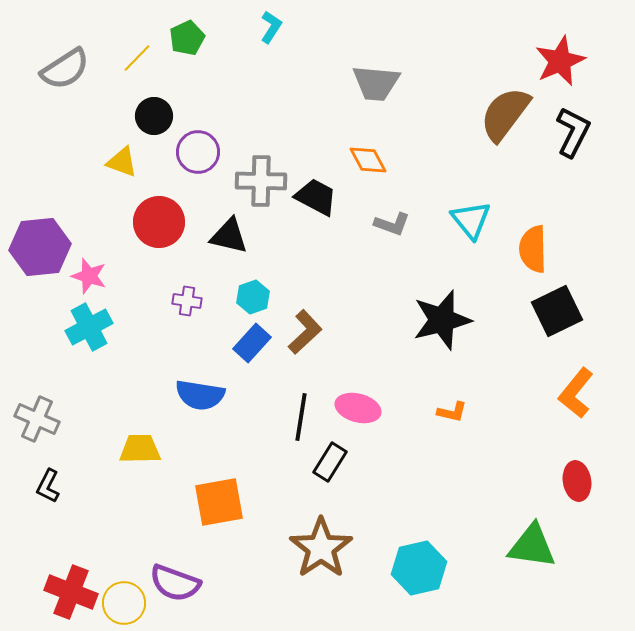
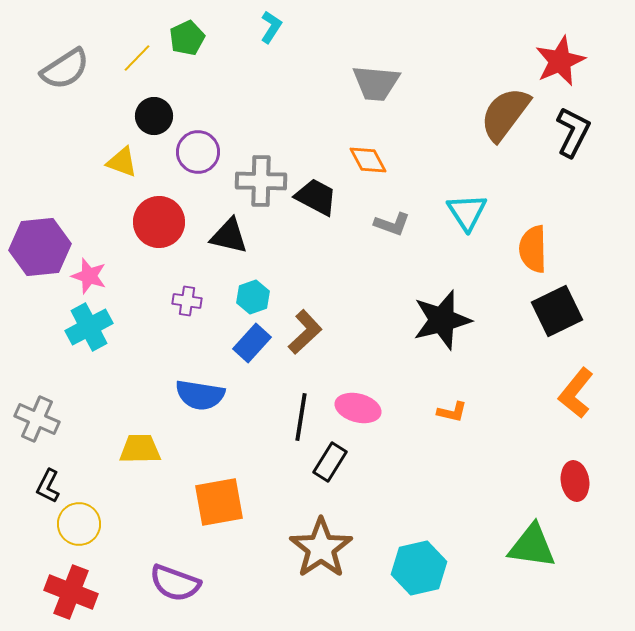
cyan triangle at (471, 220): moved 4 px left, 8 px up; rotated 6 degrees clockwise
red ellipse at (577, 481): moved 2 px left
yellow circle at (124, 603): moved 45 px left, 79 px up
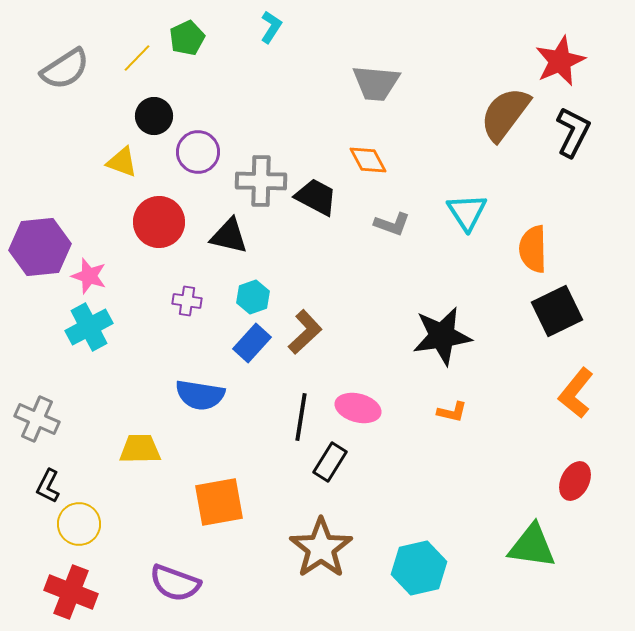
black star at (442, 320): moved 16 px down; rotated 6 degrees clockwise
red ellipse at (575, 481): rotated 36 degrees clockwise
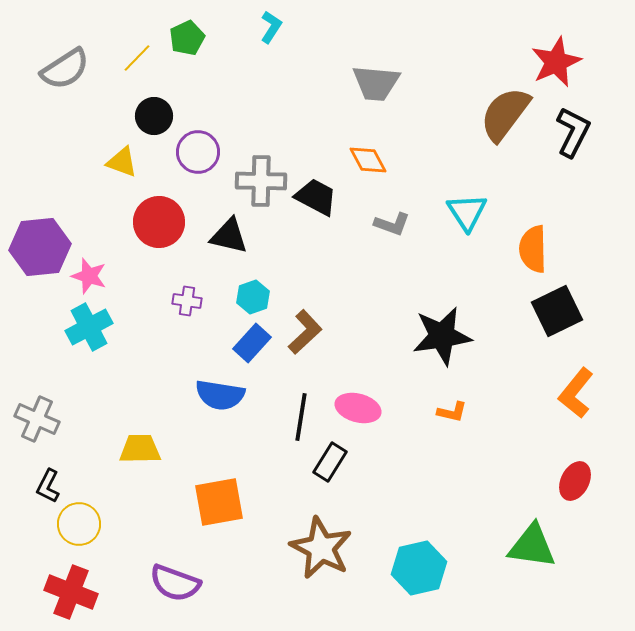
red star at (560, 61): moved 4 px left, 1 px down
blue semicircle at (200, 395): moved 20 px right
brown star at (321, 548): rotated 10 degrees counterclockwise
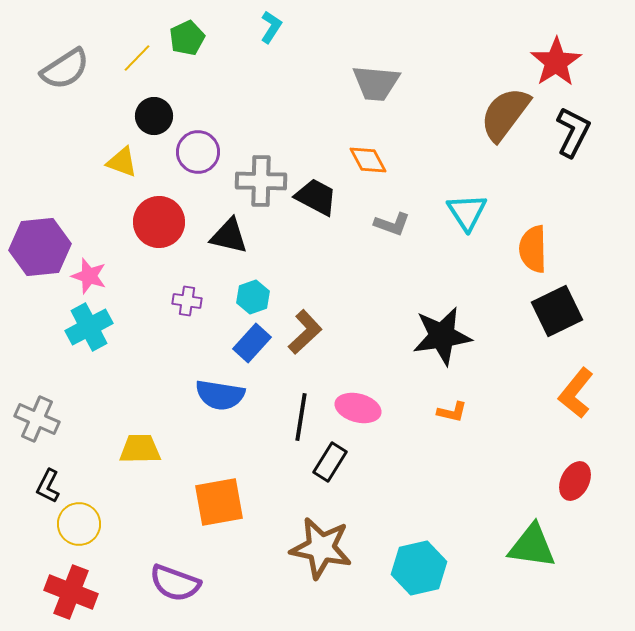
red star at (556, 62): rotated 9 degrees counterclockwise
brown star at (321, 548): rotated 16 degrees counterclockwise
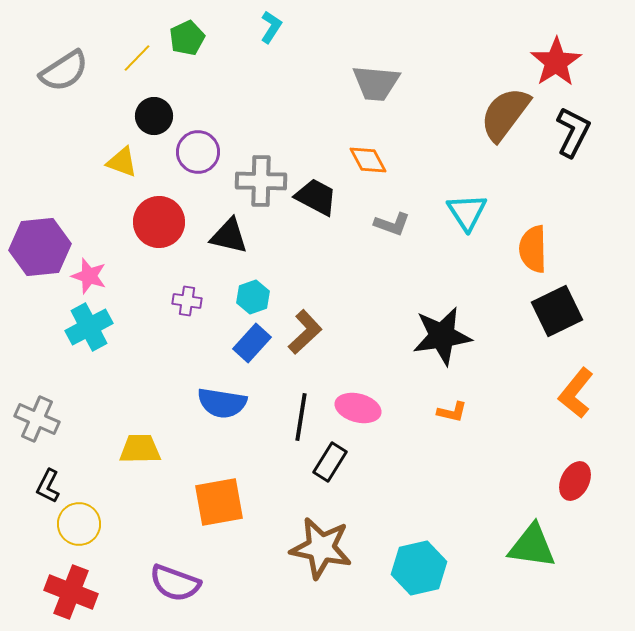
gray semicircle at (65, 69): moved 1 px left, 2 px down
blue semicircle at (220, 395): moved 2 px right, 8 px down
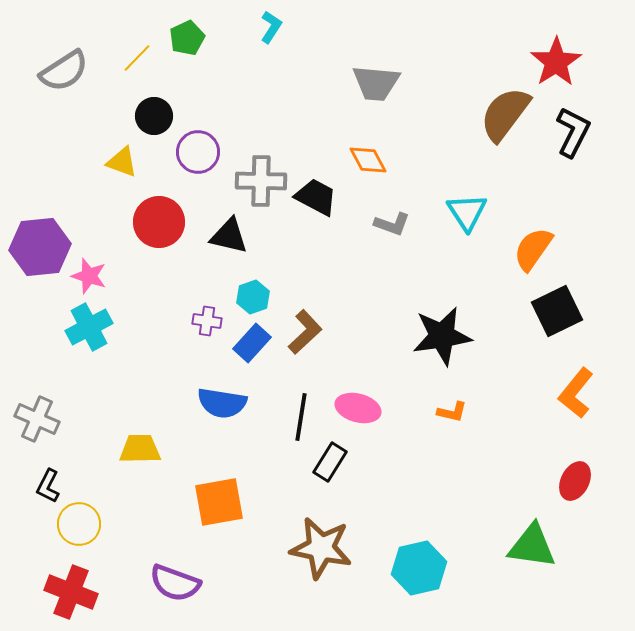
orange semicircle at (533, 249): rotated 36 degrees clockwise
purple cross at (187, 301): moved 20 px right, 20 px down
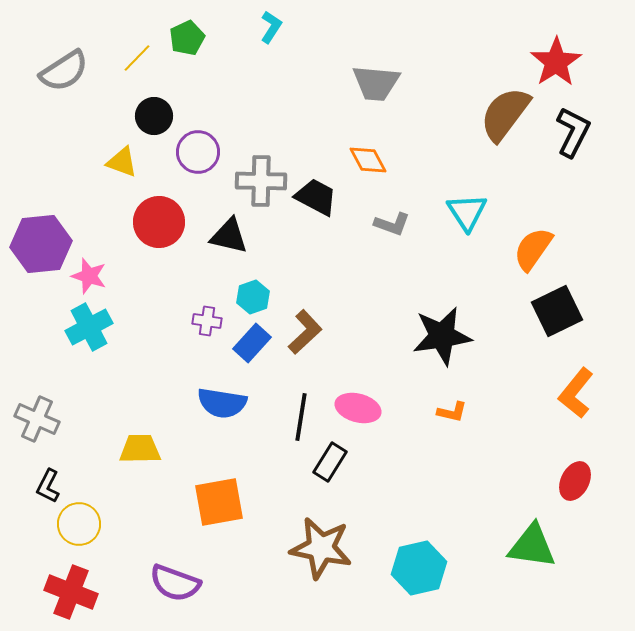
purple hexagon at (40, 247): moved 1 px right, 3 px up
